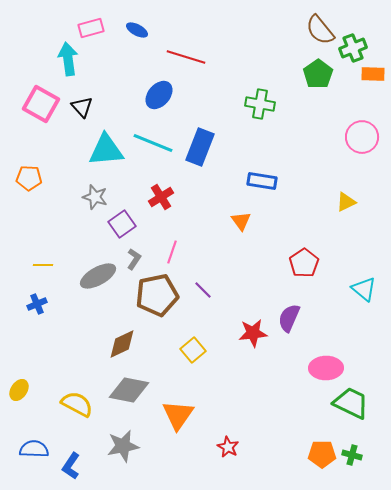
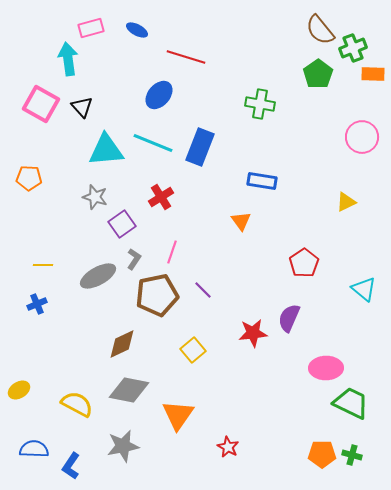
yellow ellipse at (19, 390): rotated 25 degrees clockwise
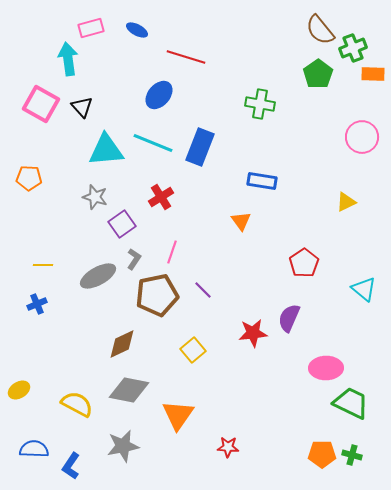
red star at (228, 447): rotated 25 degrees counterclockwise
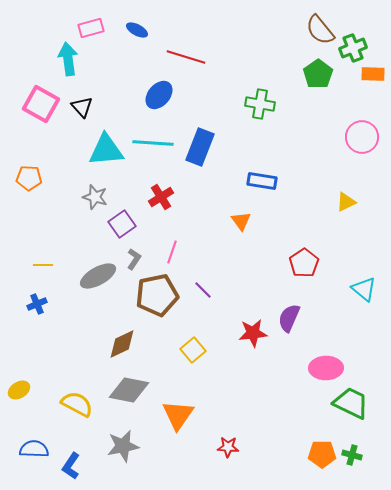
cyan line at (153, 143): rotated 18 degrees counterclockwise
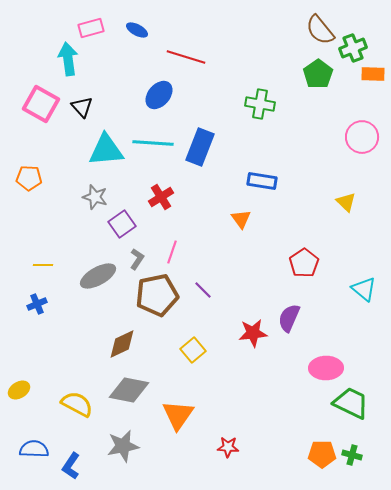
yellow triangle at (346, 202): rotated 50 degrees counterclockwise
orange triangle at (241, 221): moved 2 px up
gray L-shape at (134, 259): moved 3 px right
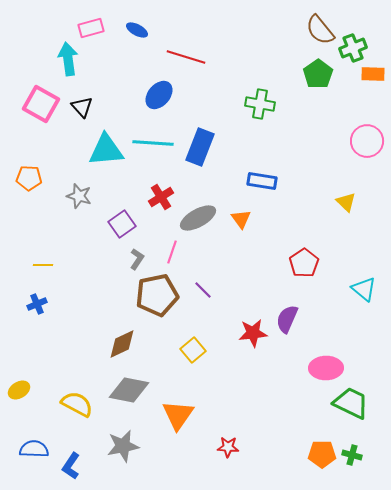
pink circle at (362, 137): moved 5 px right, 4 px down
gray star at (95, 197): moved 16 px left, 1 px up
gray ellipse at (98, 276): moved 100 px right, 58 px up
purple semicircle at (289, 318): moved 2 px left, 1 px down
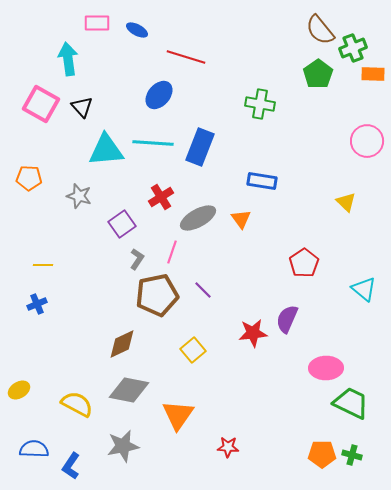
pink rectangle at (91, 28): moved 6 px right, 5 px up; rotated 15 degrees clockwise
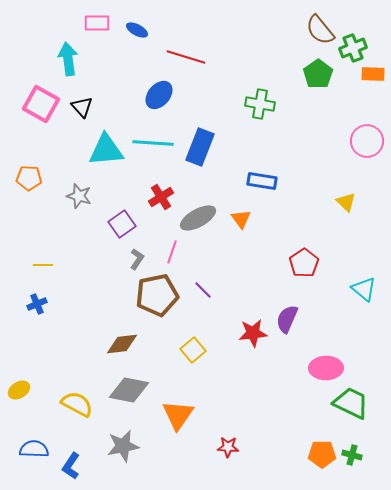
brown diamond at (122, 344): rotated 20 degrees clockwise
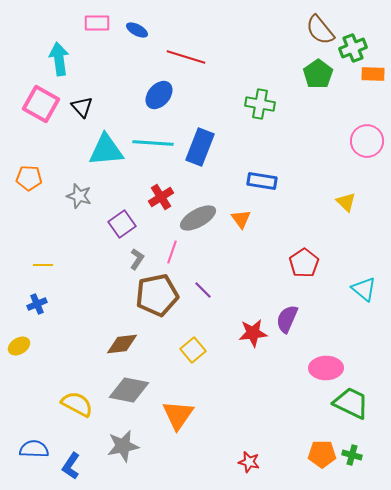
cyan arrow at (68, 59): moved 9 px left
yellow ellipse at (19, 390): moved 44 px up
red star at (228, 447): moved 21 px right, 15 px down; rotated 10 degrees clockwise
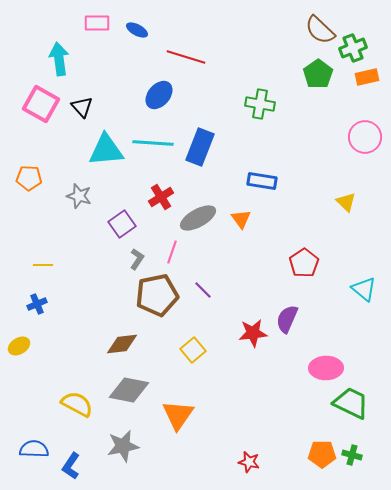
brown semicircle at (320, 30): rotated 8 degrees counterclockwise
orange rectangle at (373, 74): moved 6 px left, 3 px down; rotated 15 degrees counterclockwise
pink circle at (367, 141): moved 2 px left, 4 px up
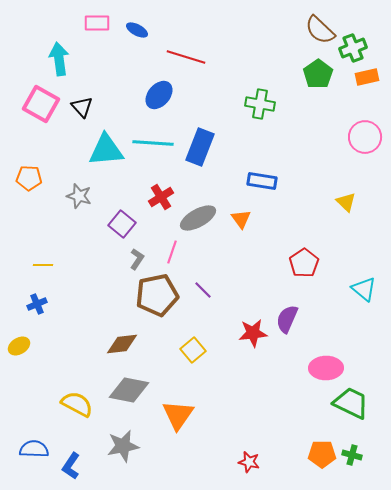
purple square at (122, 224): rotated 16 degrees counterclockwise
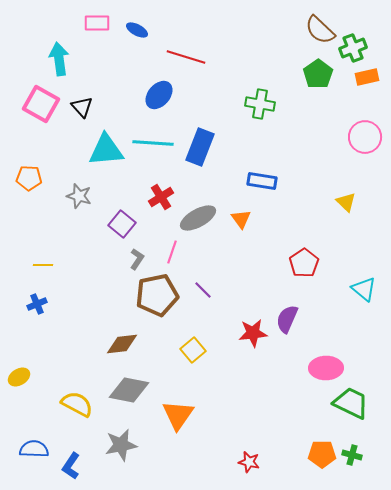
yellow ellipse at (19, 346): moved 31 px down
gray star at (123, 446): moved 2 px left, 1 px up
